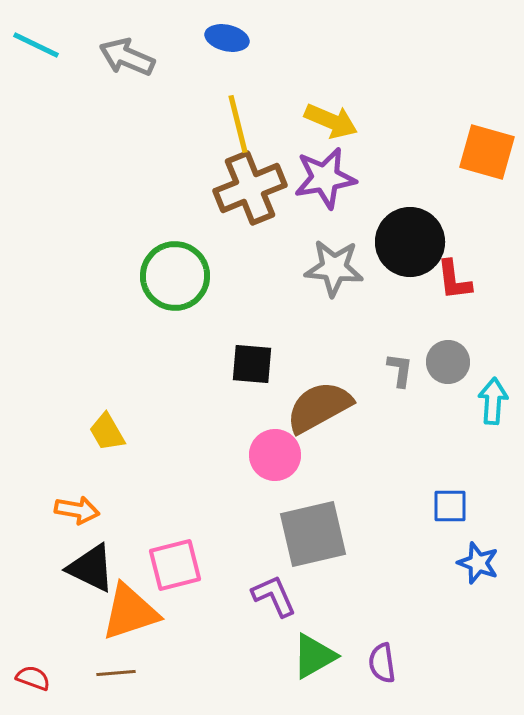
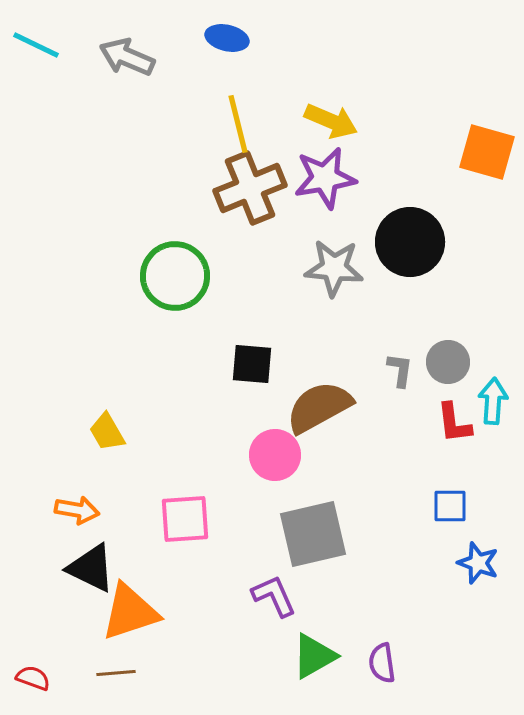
red L-shape: moved 143 px down
pink square: moved 10 px right, 46 px up; rotated 10 degrees clockwise
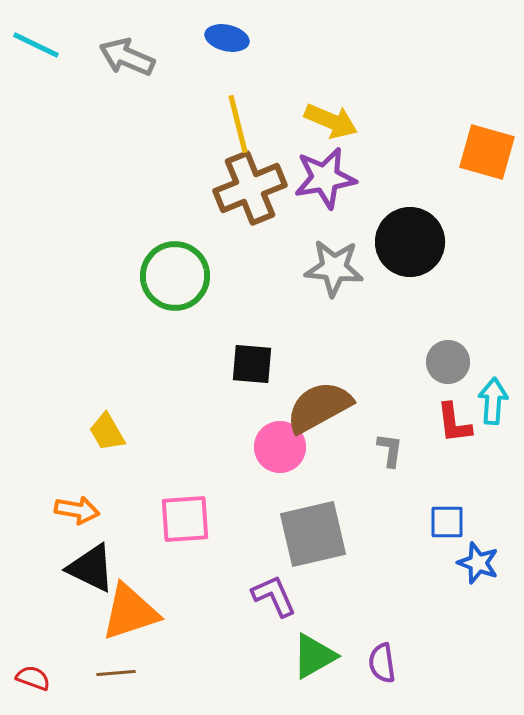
gray L-shape: moved 10 px left, 80 px down
pink circle: moved 5 px right, 8 px up
blue square: moved 3 px left, 16 px down
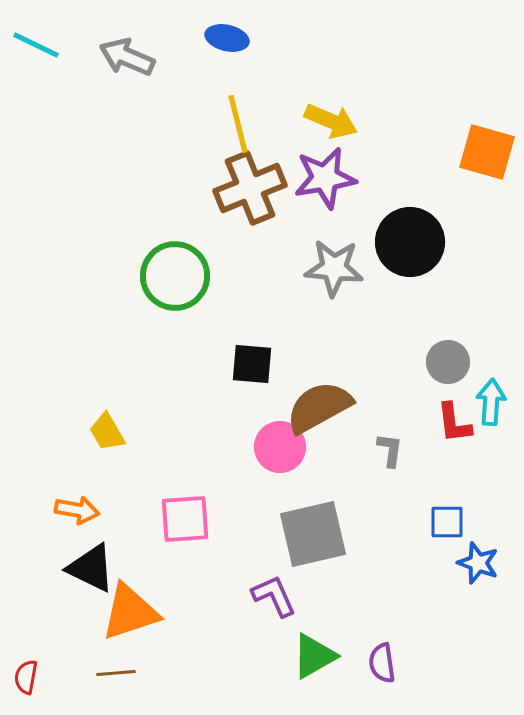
cyan arrow: moved 2 px left, 1 px down
red semicircle: moved 7 px left, 1 px up; rotated 100 degrees counterclockwise
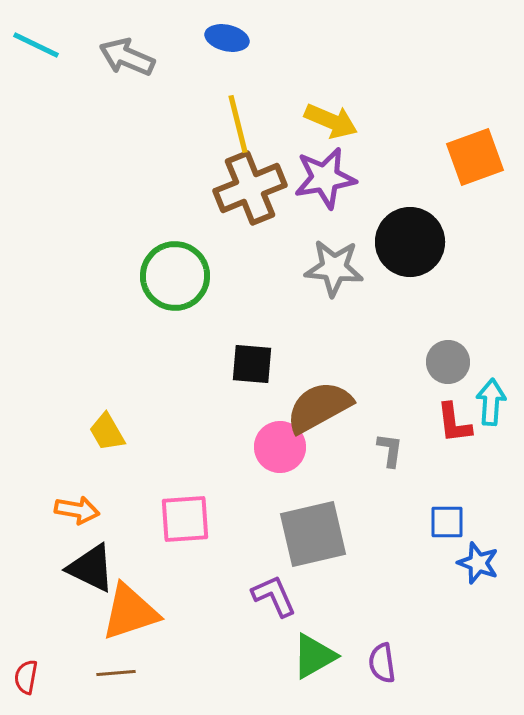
orange square: moved 12 px left, 5 px down; rotated 36 degrees counterclockwise
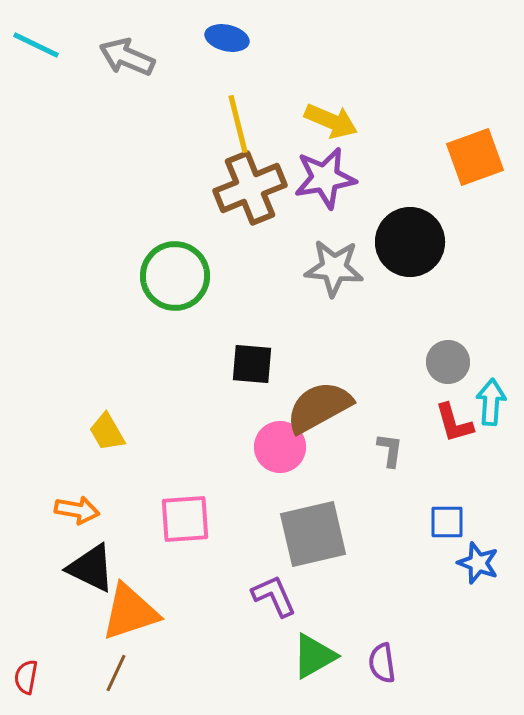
red L-shape: rotated 9 degrees counterclockwise
brown line: rotated 60 degrees counterclockwise
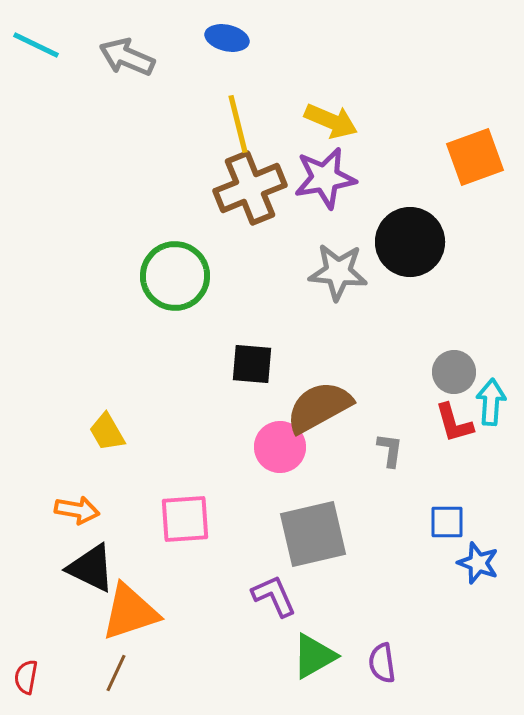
gray star: moved 4 px right, 4 px down
gray circle: moved 6 px right, 10 px down
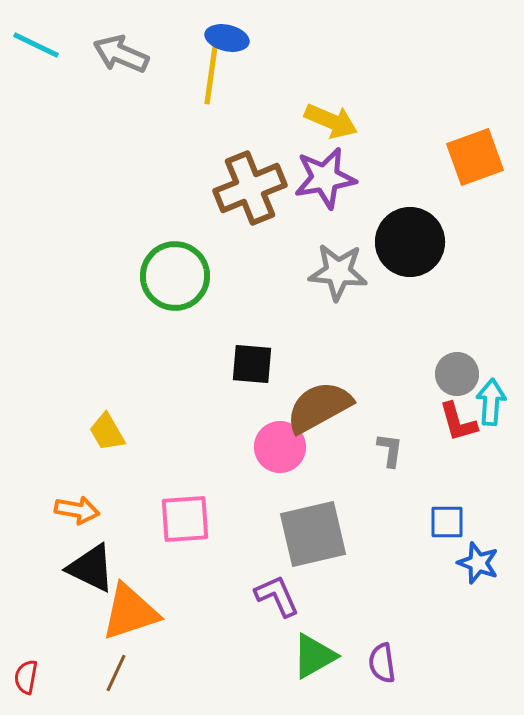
gray arrow: moved 6 px left, 3 px up
yellow line: moved 27 px left, 49 px up; rotated 22 degrees clockwise
gray circle: moved 3 px right, 2 px down
red L-shape: moved 4 px right, 1 px up
purple L-shape: moved 3 px right
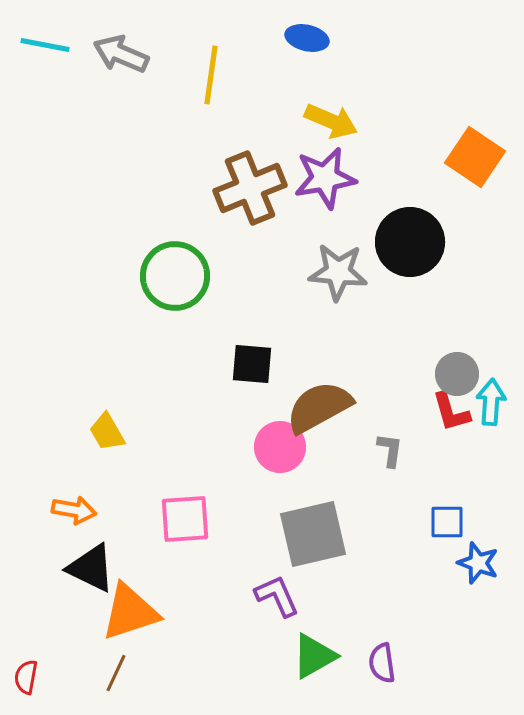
blue ellipse: moved 80 px right
cyan line: moved 9 px right; rotated 15 degrees counterclockwise
orange square: rotated 36 degrees counterclockwise
red L-shape: moved 7 px left, 10 px up
orange arrow: moved 3 px left
